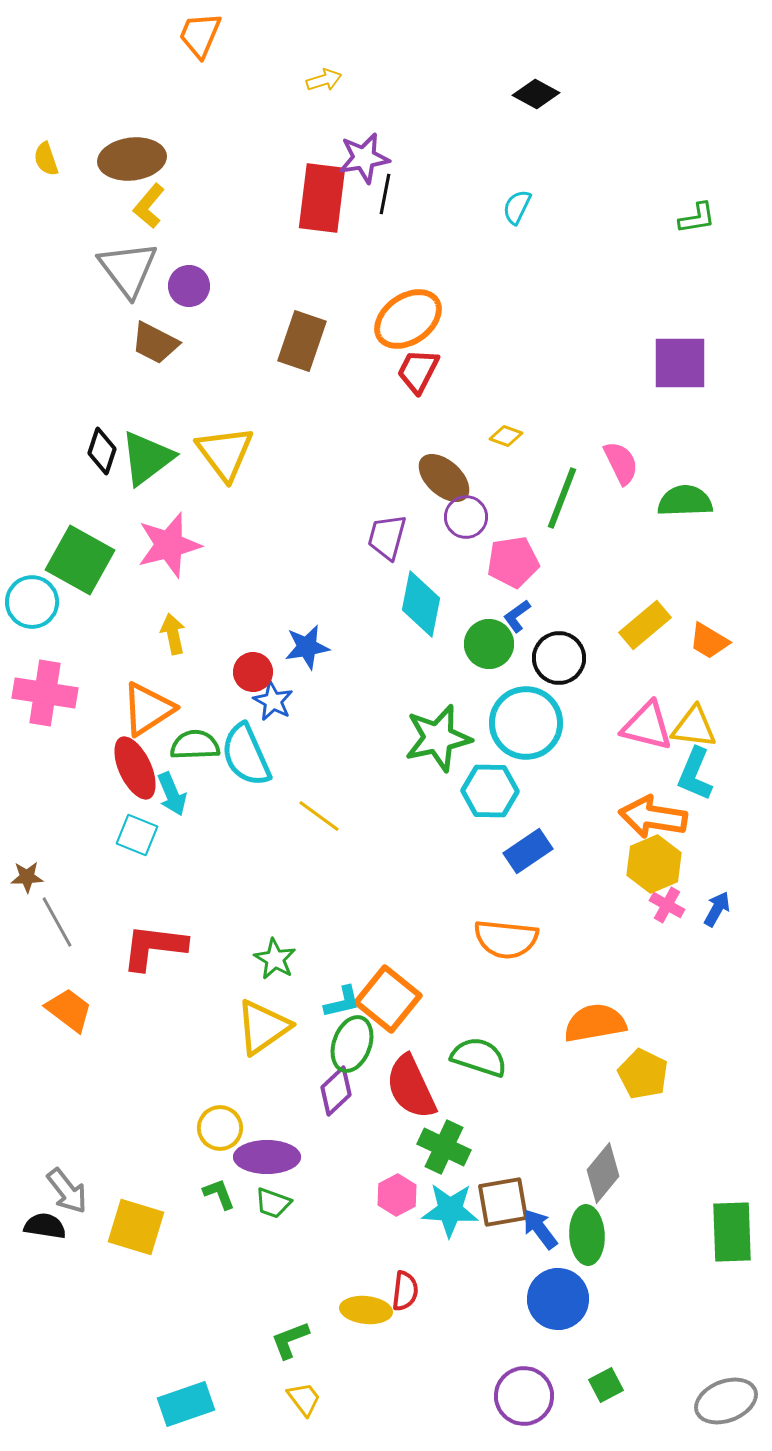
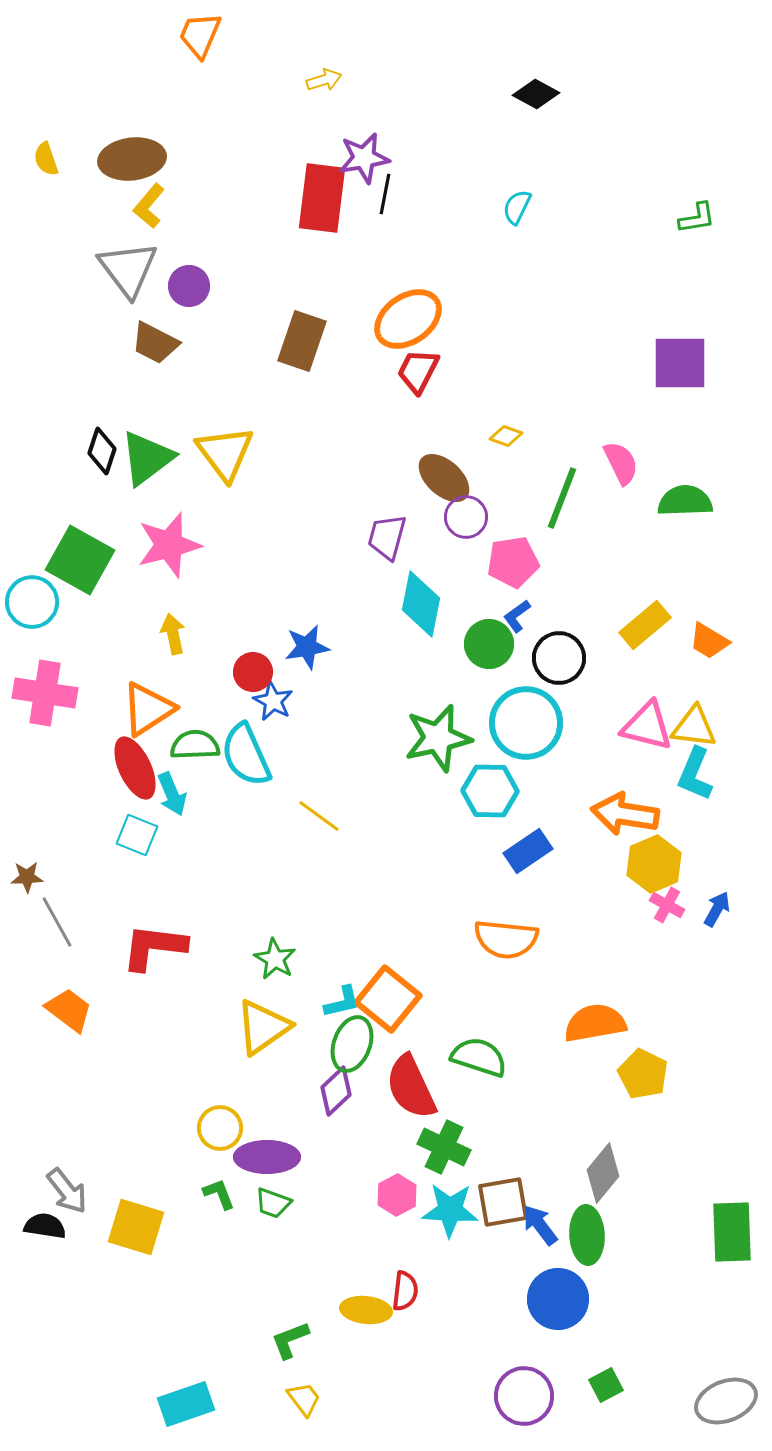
orange arrow at (653, 817): moved 28 px left, 3 px up
blue arrow at (540, 1229): moved 4 px up
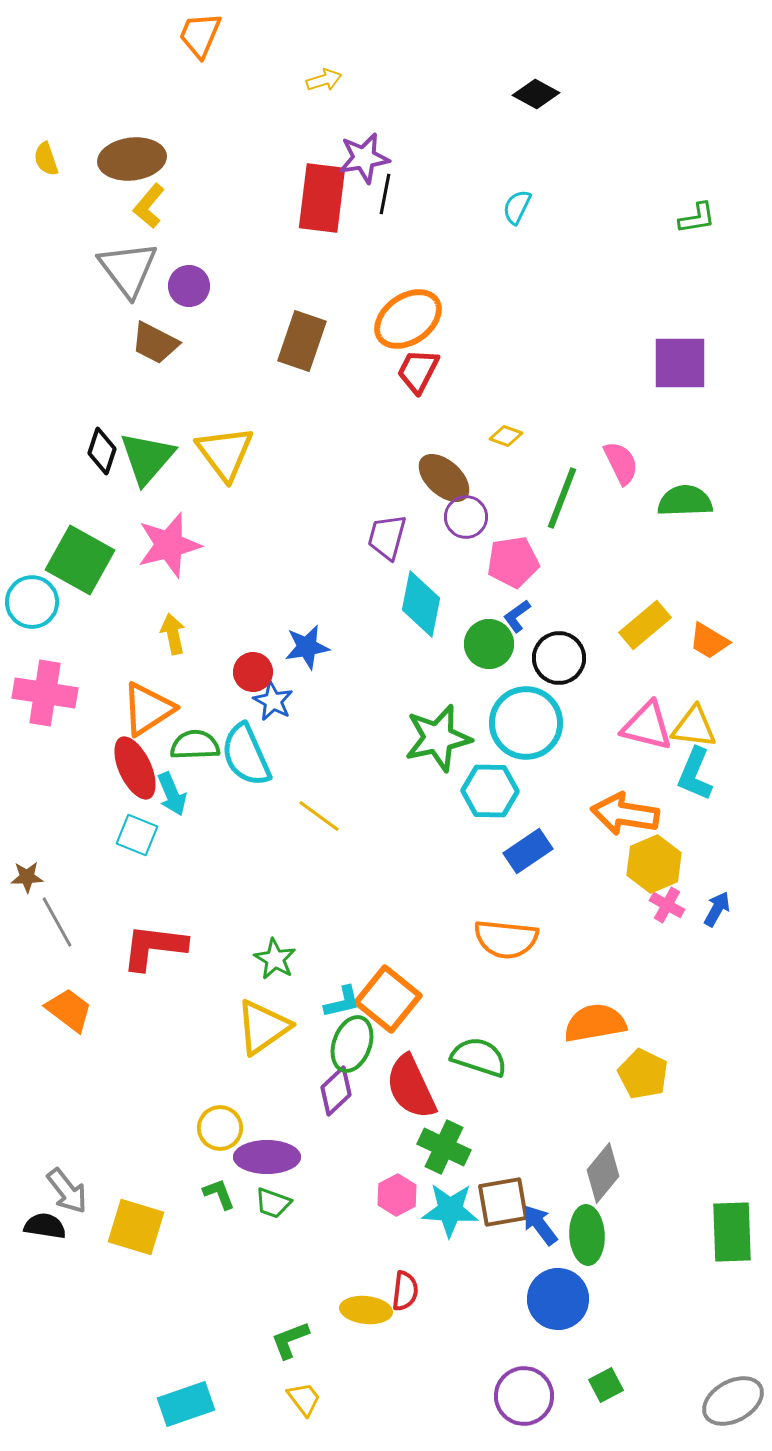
green triangle at (147, 458): rotated 12 degrees counterclockwise
gray ellipse at (726, 1401): moved 7 px right; rotated 8 degrees counterclockwise
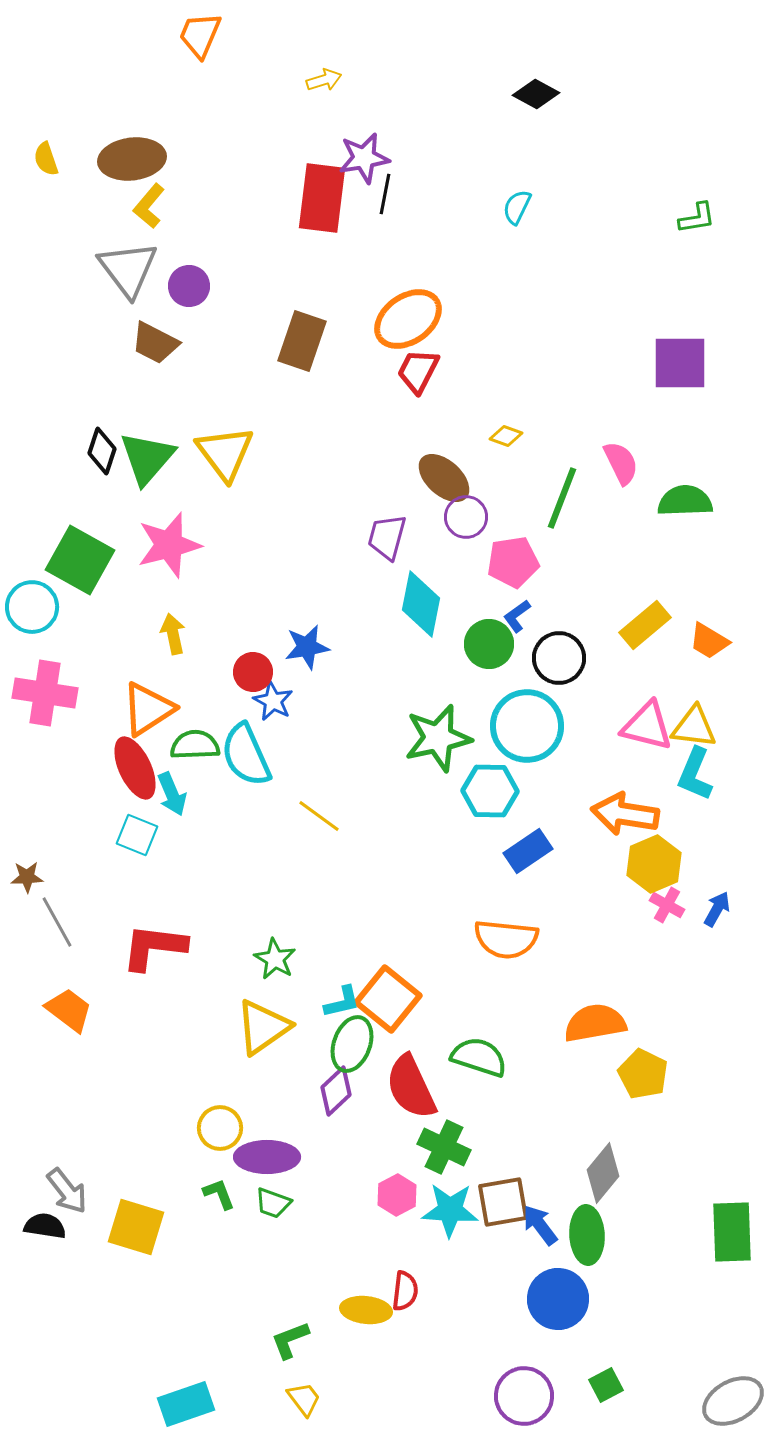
cyan circle at (32, 602): moved 5 px down
cyan circle at (526, 723): moved 1 px right, 3 px down
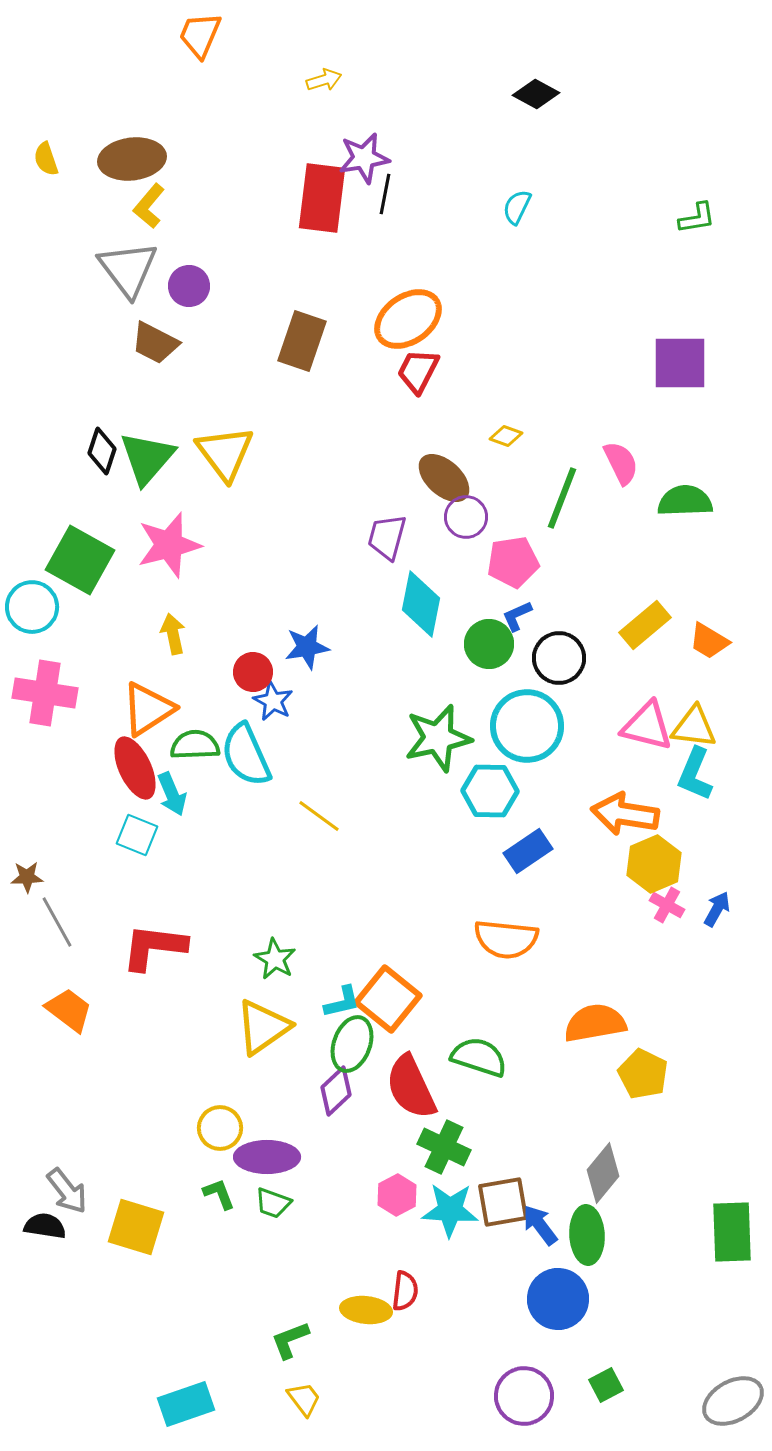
blue L-shape at (517, 616): rotated 12 degrees clockwise
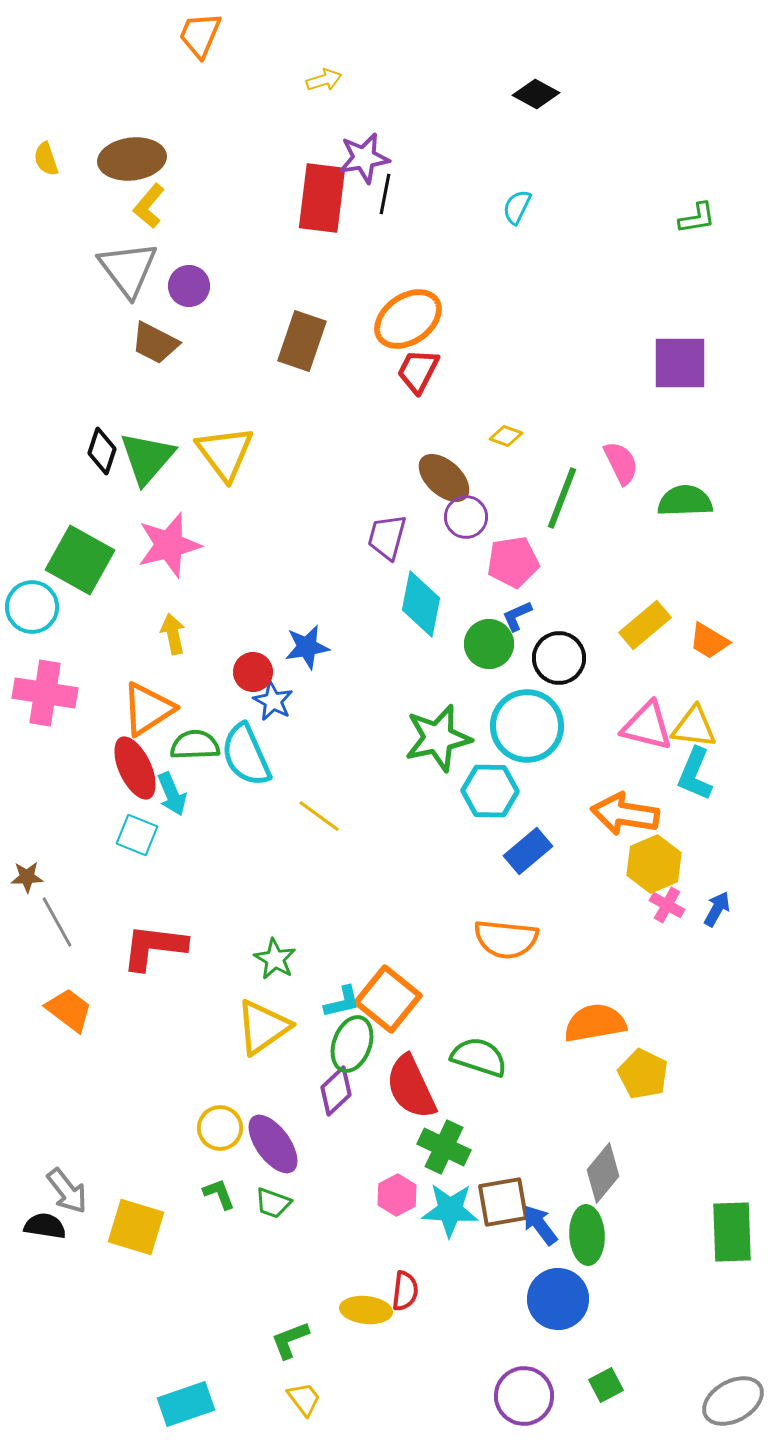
blue rectangle at (528, 851): rotated 6 degrees counterclockwise
purple ellipse at (267, 1157): moved 6 px right, 13 px up; rotated 54 degrees clockwise
